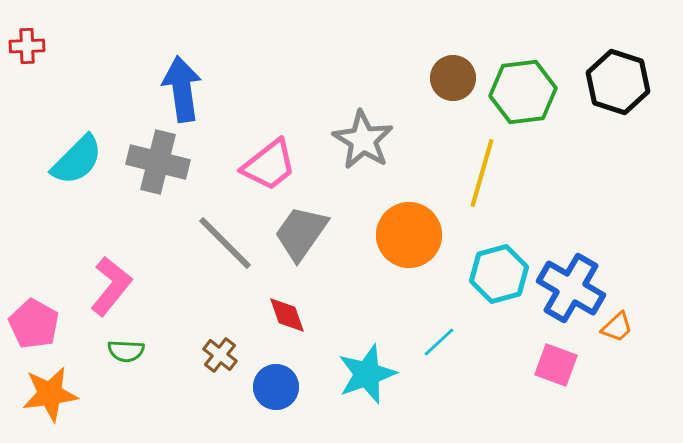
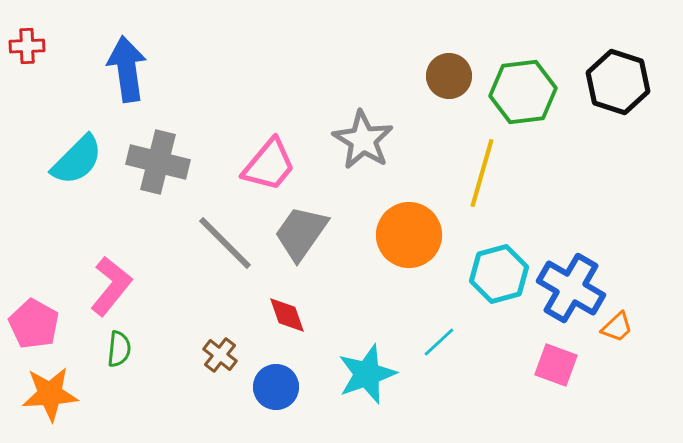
brown circle: moved 4 px left, 2 px up
blue arrow: moved 55 px left, 20 px up
pink trapezoid: rotated 12 degrees counterclockwise
green semicircle: moved 7 px left, 2 px up; rotated 87 degrees counterclockwise
orange star: rotated 4 degrees clockwise
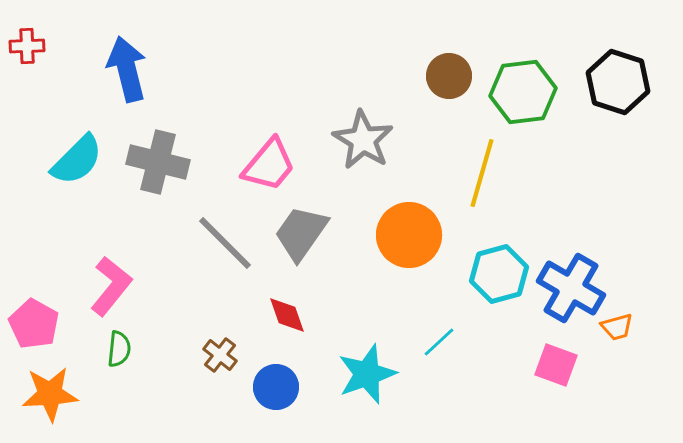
blue arrow: rotated 6 degrees counterclockwise
orange trapezoid: rotated 28 degrees clockwise
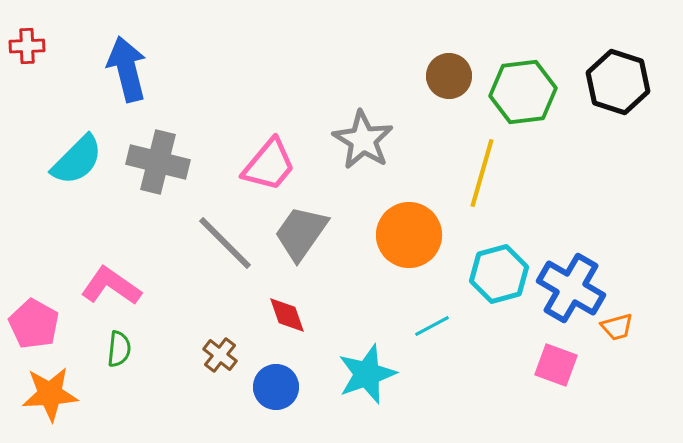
pink L-shape: rotated 94 degrees counterclockwise
cyan line: moved 7 px left, 16 px up; rotated 15 degrees clockwise
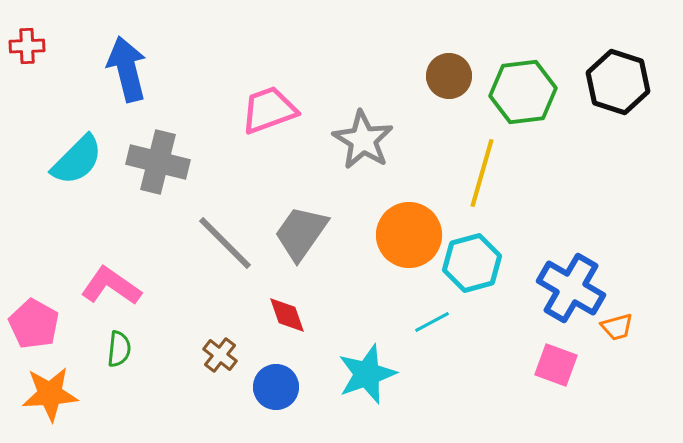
pink trapezoid: moved 55 px up; rotated 150 degrees counterclockwise
cyan hexagon: moved 27 px left, 11 px up
cyan line: moved 4 px up
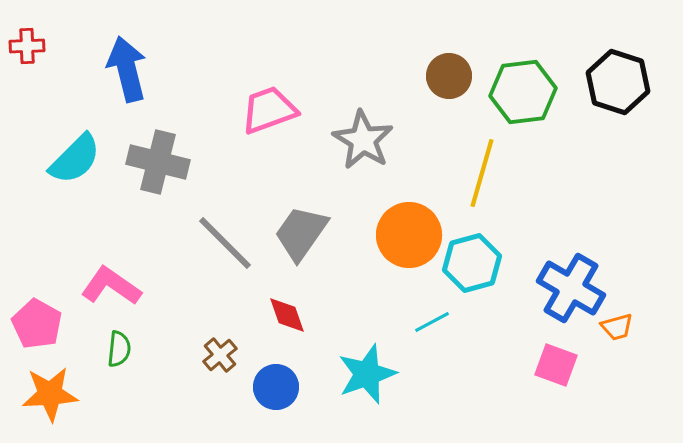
cyan semicircle: moved 2 px left, 1 px up
pink pentagon: moved 3 px right
brown cross: rotated 12 degrees clockwise
